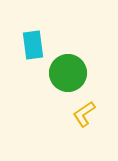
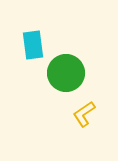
green circle: moved 2 px left
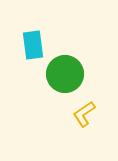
green circle: moved 1 px left, 1 px down
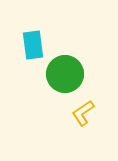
yellow L-shape: moved 1 px left, 1 px up
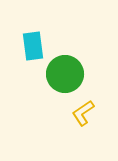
cyan rectangle: moved 1 px down
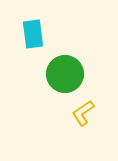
cyan rectangle: moved 12 px up
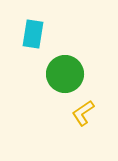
cyan rectangle: rotated 16 degrees clockwise
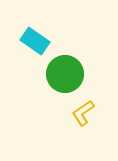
cyan rectangle: moved 2 px right, 7 px down; rotated 64 degrees counterclockwise
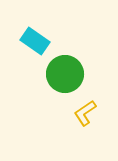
yellow L-shape: moved 2 px right
